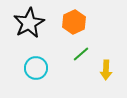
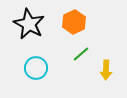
black star: moved 1 px down; rotated 16 degrees counterclockwise
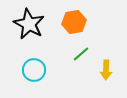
orange hexagon: rotated 15 degrees clockwise
cyan circle: moved 2 px left, 2 px down
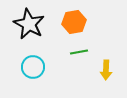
green line: moved 2 px left, 2 px up; rotated 30 degrees clockwise
cyan circle: moved 1 px left, 3 px up
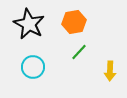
green line: rotated 36 degrees counterclockwise
yellow arrow: moved 4 px right, 1 px down
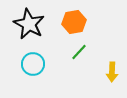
cyan circle: moved 3 px up
yellow arrow: moved 2 px right, 1 px down
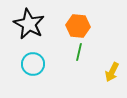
orange hexagon: moved 4 px right, 4 px down; rotated 15 degrees clockwise
green line: rotated 30 degrees counterclockwise
yellow arrow: rotated 24 degrees clockwise
